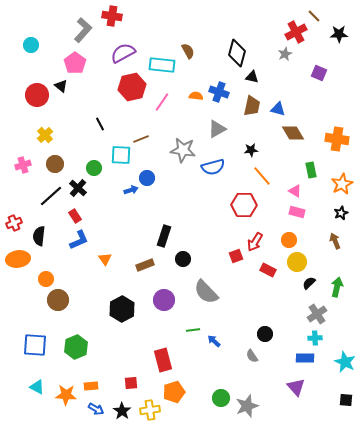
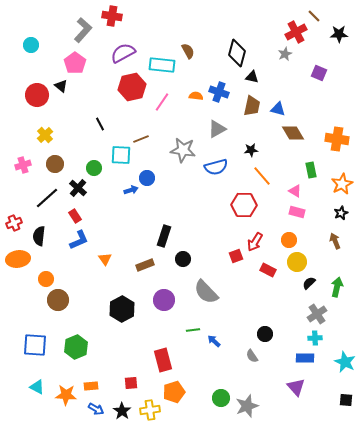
blue semicircle at (213, 167): moved 3 px right
black line at (51, 196): moved 4 px left, 2 px down
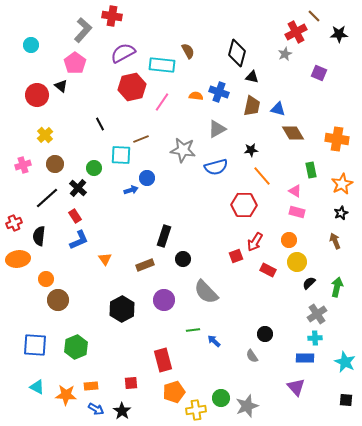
yellow cross at (150, 410): moved 46 px right
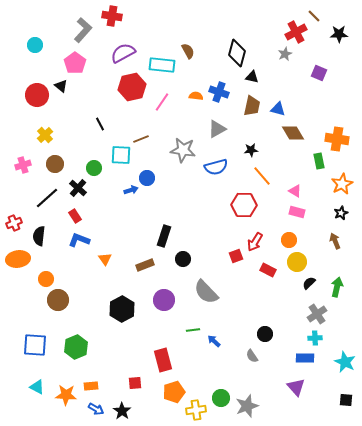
cyan circle at (31, 45): moved 4 px right
green rectangle at (311, 170): moved 8 px right, 9 px up
blue L-shape at (79, 240): rotated 135 degrees counterclockwise
red square at (131, 383): moved 4 px right
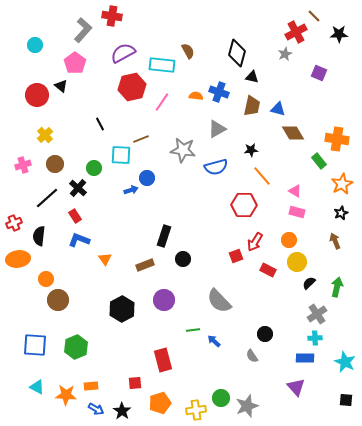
green rectangle at (319, 161): rotated 28 degrees counterclockwise
gray semicircle at (206, 292): moved 13 px right, 9 px down
orange pentagon at (174, 392): moved 14 px left, 11 px down
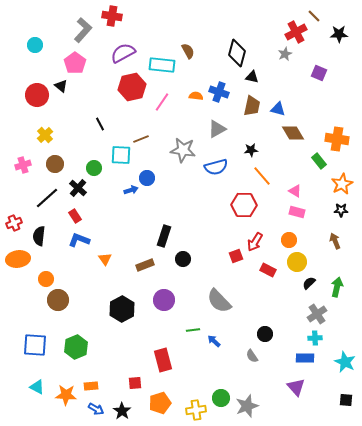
black star at (341, 213): moved 3 px up; rotated 24 degrees clockwise
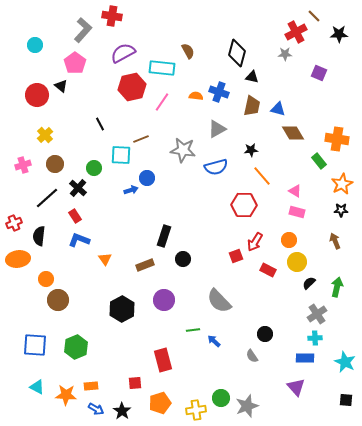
gray star at (285, 54): rotated 24 degrees clockwise
cyan rectangle at (162, 65): moved 3 px down
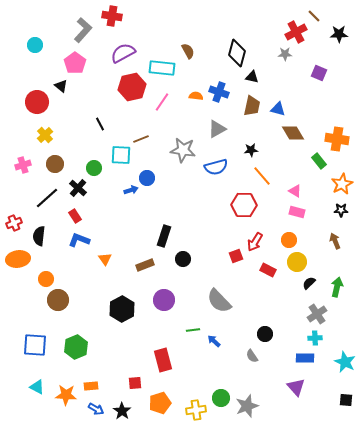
red circle at (37, 95): moved 7 px down
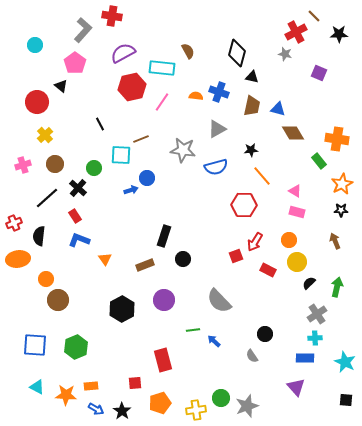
gray star at (285, 54): rotated 16 degrees clockwise
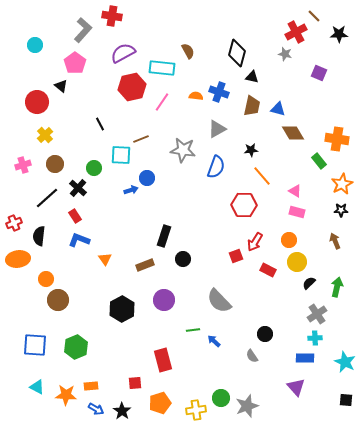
blue semicircle at (216, 167): rotated 55 degrees counterclockwise
